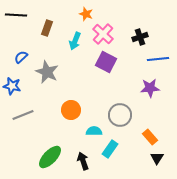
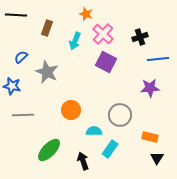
gray line: rotated 20 degrees clockwise
orange rectangle: rotated 35 degrees counterclockwise
green ellipse: moved 1 px left, 7 px up
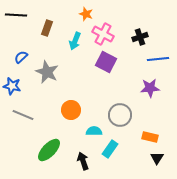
pink cross: rotated 15 degrees counterclockwise
gray line: rotated 25 degrees clockwise
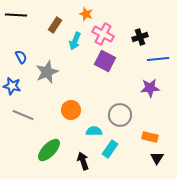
brown rectangle: moved 8 px right, 3 px up; rotated 14 degrees clockwise
blue semicircle: rotated 104 degrees clockwise
purple square: moved 1 px left, 1 px up
gray star: rotated 25 degrees clockwise
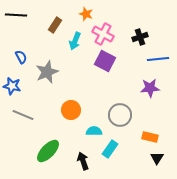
green ellipse: moved 1 px left, 1 px down
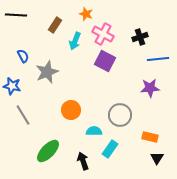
blue semicircle: moved 2 px right, 1 px up
gray line: rotated 35 degrees clockwise
